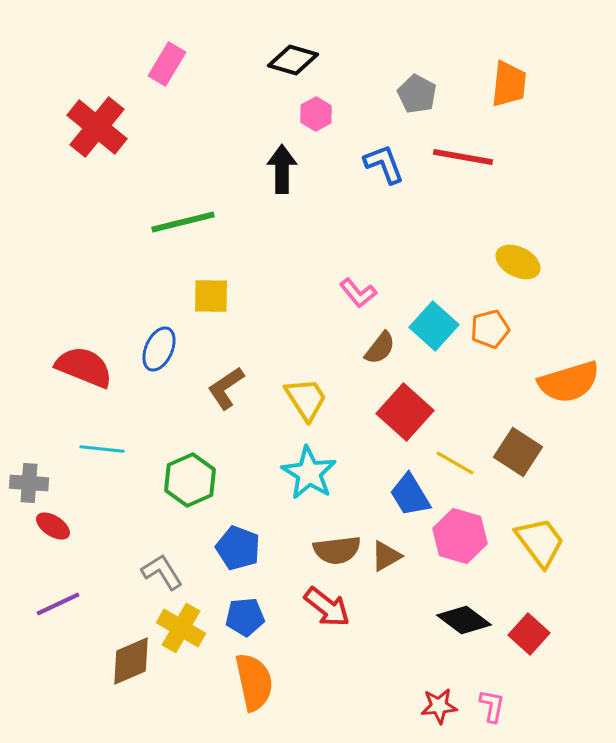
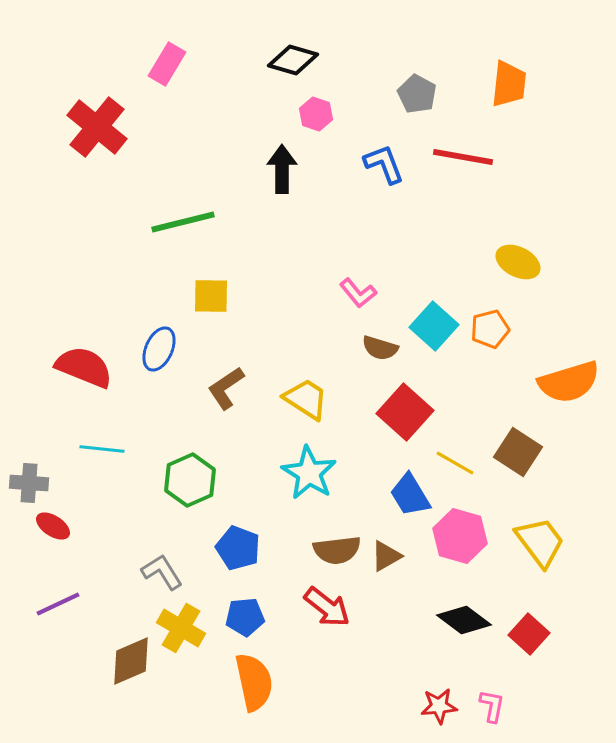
pink hexagon at (316, 114): rotated 12 degrees counterclockwise
brown semicircle at (380, 348): rotated 69 degrees clockwise
yellow trapezoid at (306, 399): rotated 24 degrees counterclockwise
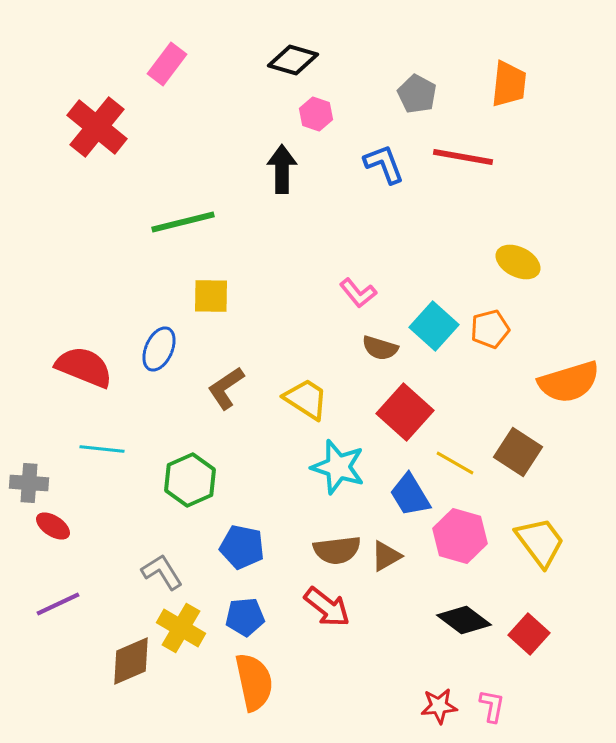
pink rectangle at (167, 64): rotated 6 degrees clockwise
cyan star at (309, 473): moved 29 px right, 6 px up; rotated 14 degrees counterclockwise
blue pentagon at (238, 548): moved 4 px right, 1 px up; rotated 9 degrees counterclockwise
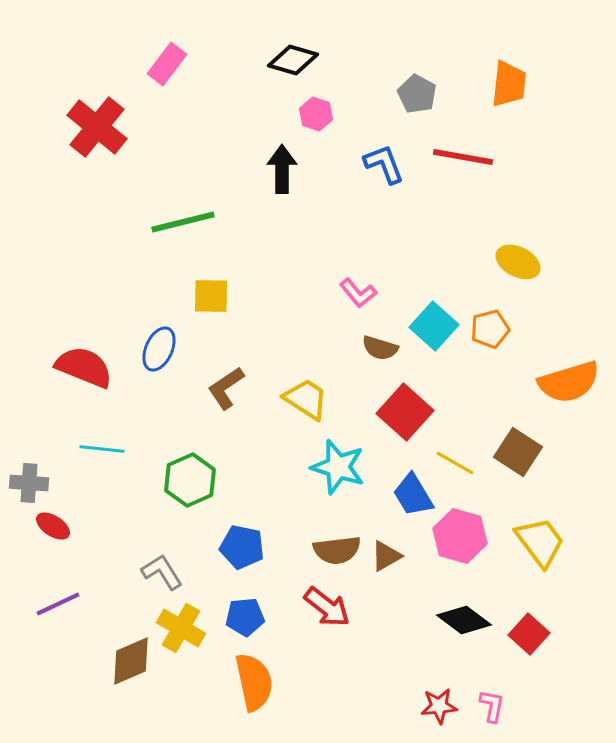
blue trapezoid at (410, 495): moved 3 px right
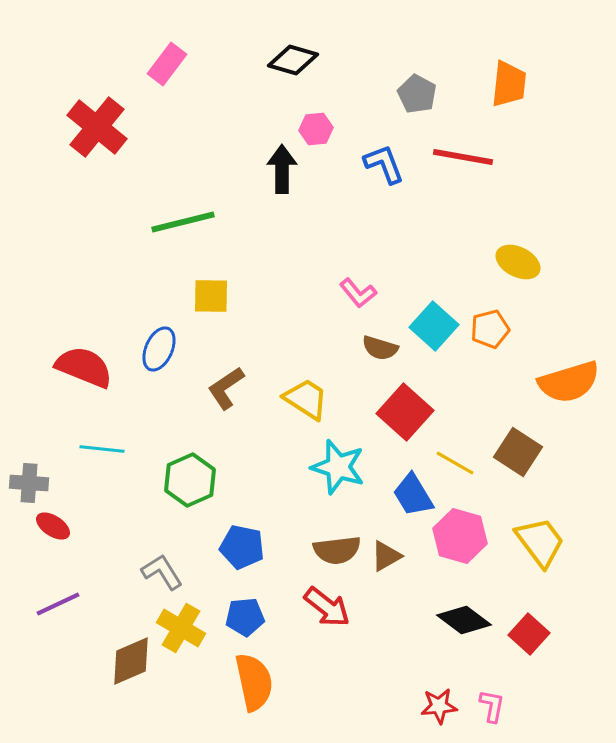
pink hexagon at (316, 114): moved 15 px down; rotated 24 degrees counterclockwise
